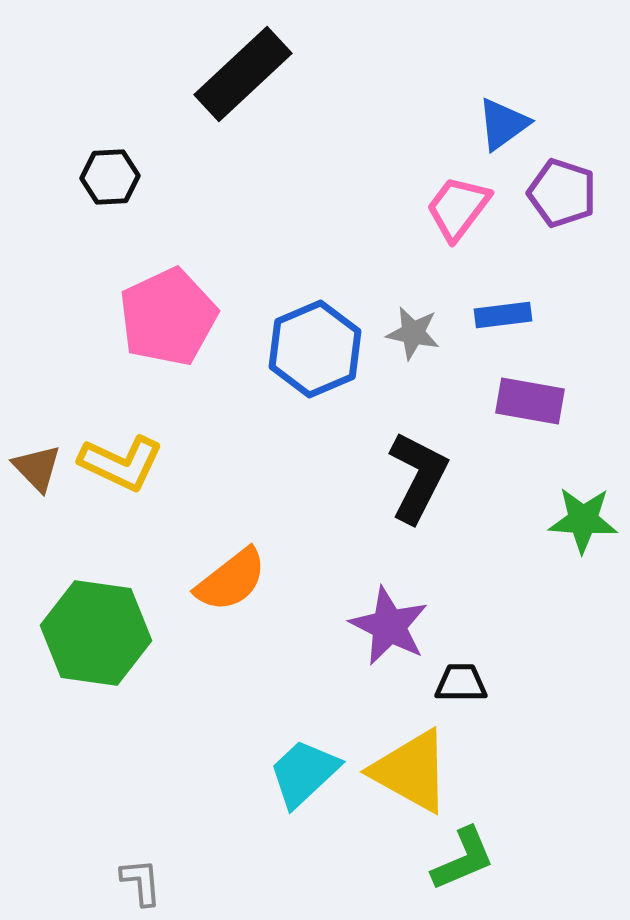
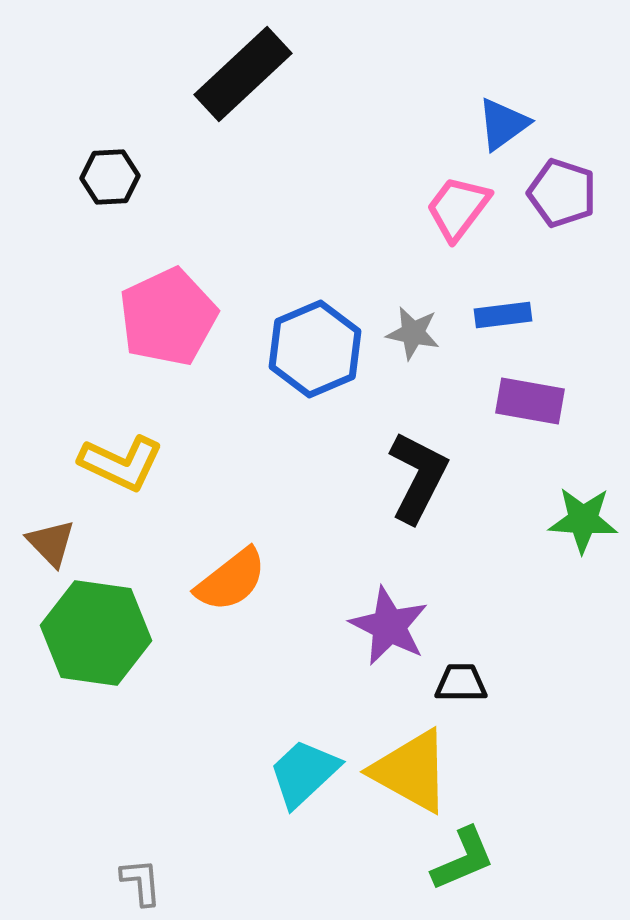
brown triangle: moved 14 px right, 75 px down
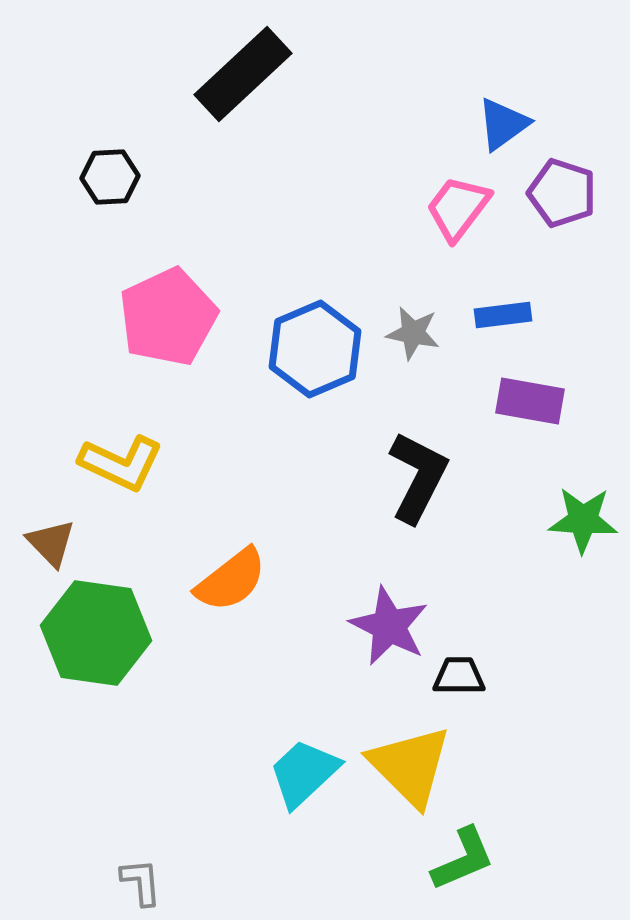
black trapezoid: moved 2 px left, 7 px up
yellow triangle: moved 1 px left, 5 px up; rotated 16 degrees clockwise
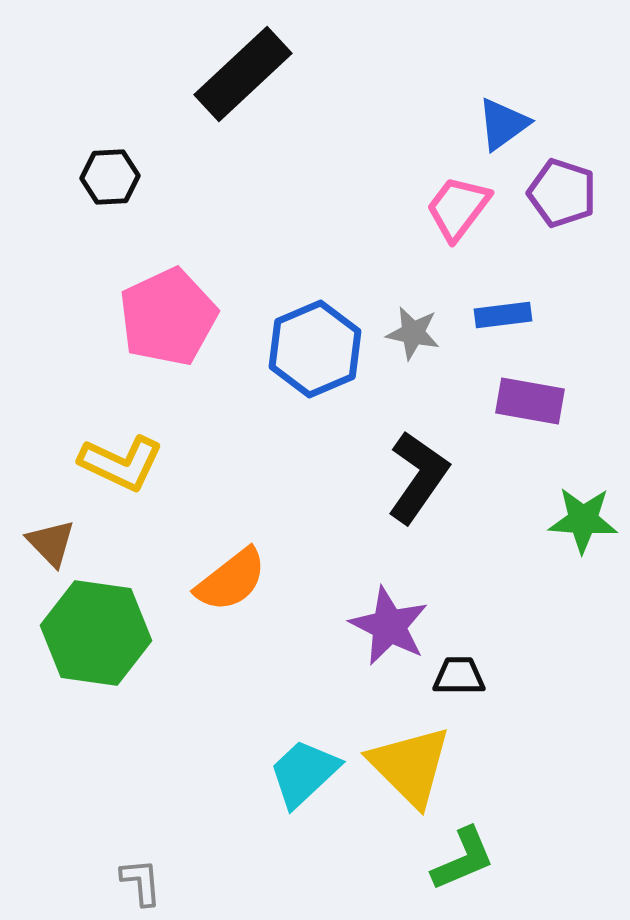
black L-shape: rotated 8 degrees clockwise
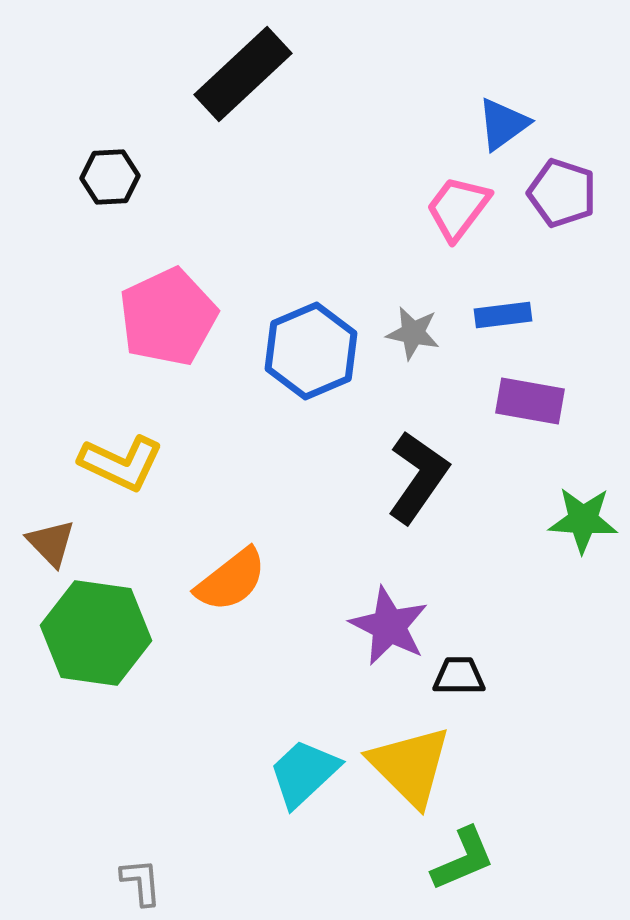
blue hexagon: moved 4 px left, 2 px down
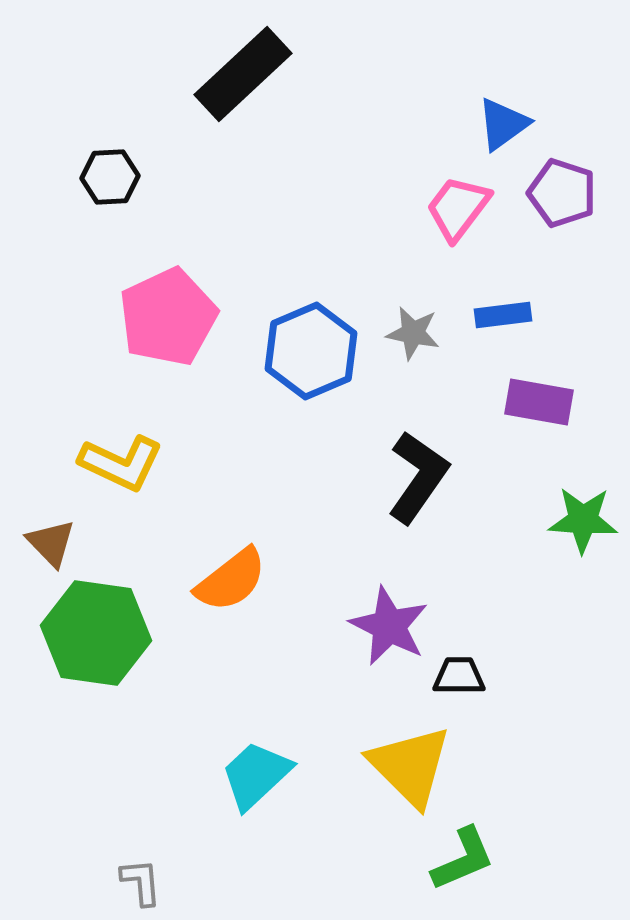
purple rectangle: moved 9 px right, 1 px down
cyan trapezoid: moved 48 px left, 2 px down
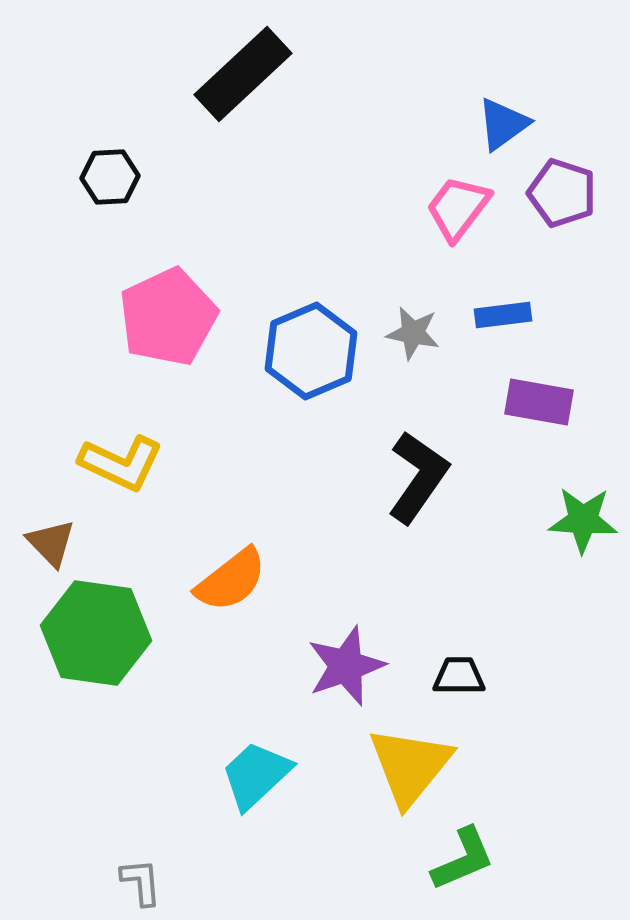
purple star: moved 43 px left, 40 px down; rotated 26 degrees clockwise
yellow triangle: rotated 24 degrees clockwise
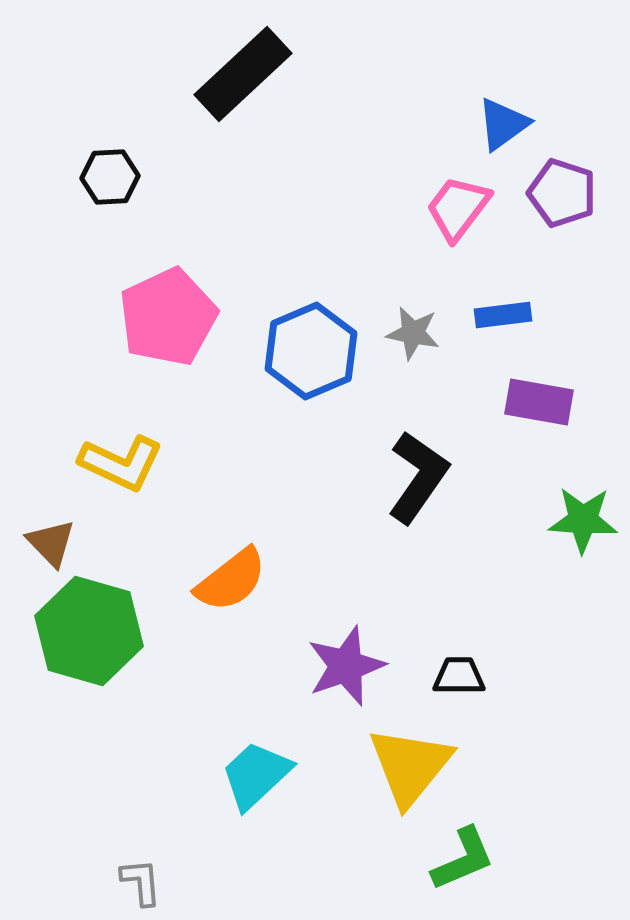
green hexagon: moved 7 px left, 2 px up; rotated 8 degrees clockwise
